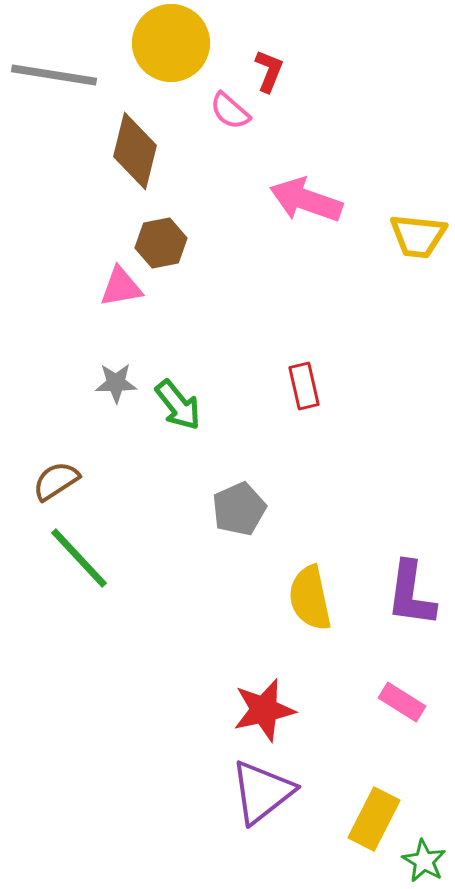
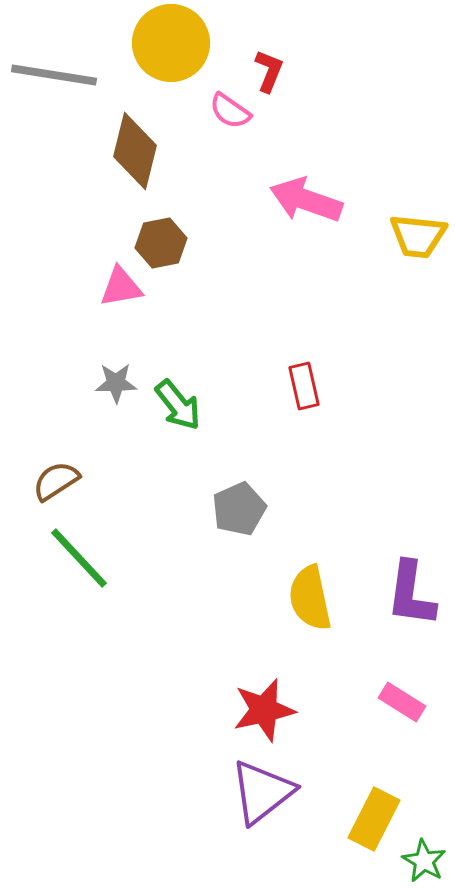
pink semicircle: rotated 6 degrees counterclockwise
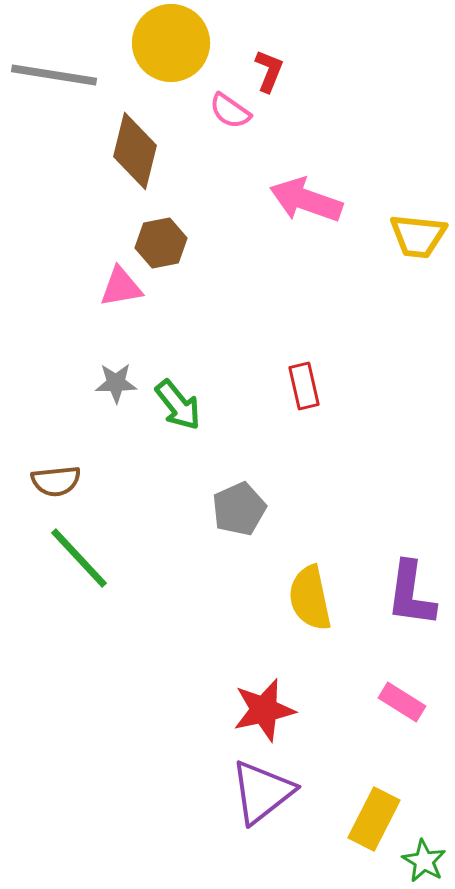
brown semicircle: rotated 153 degrees counterclockwise
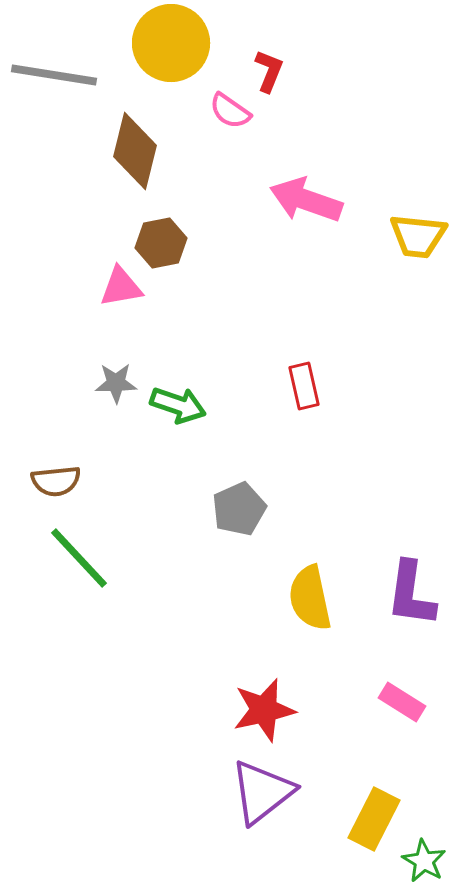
green arrow: rotated 32 degrees counterclockwise
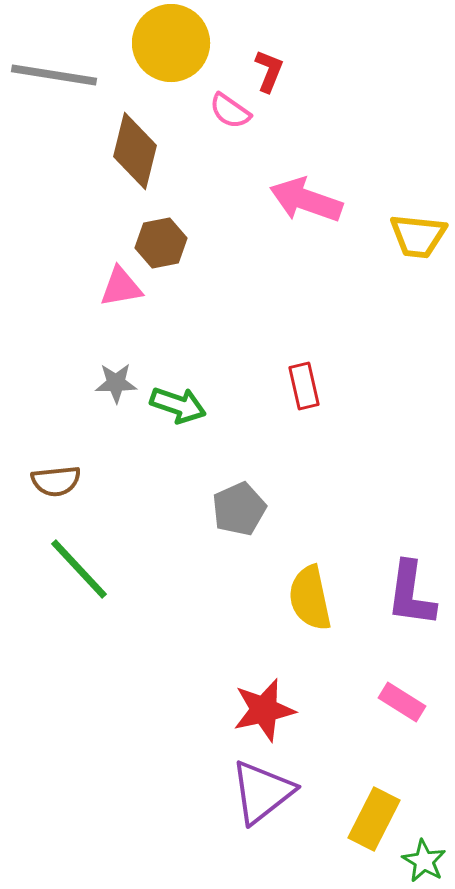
green line: moved 11 px down
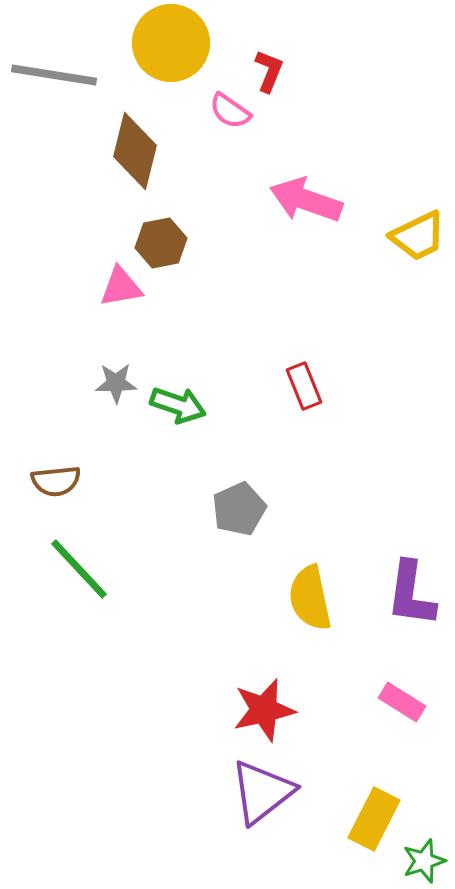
yellow trapezoid: rotated 32 degrees counterclockwise
red rectangle: rotated 9 degrees counterclockwise
green star: rotated 24 degrees clockwise
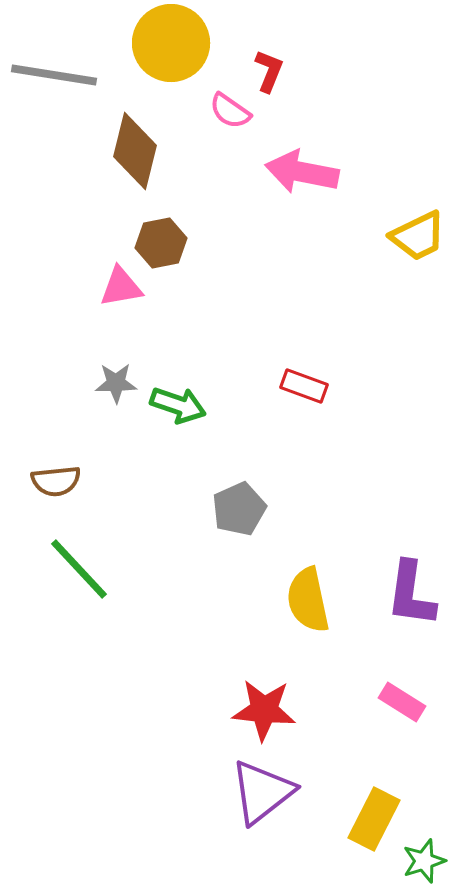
pink arrow: moved 4 px left, 28 px up; rotated 8 degrees counterclockwise
red rectangle: rotated 48 degrees counterclockwise
yellow semicircle: moved 2 px left, 2 px down
red star: rotated 18 degrees clockwise
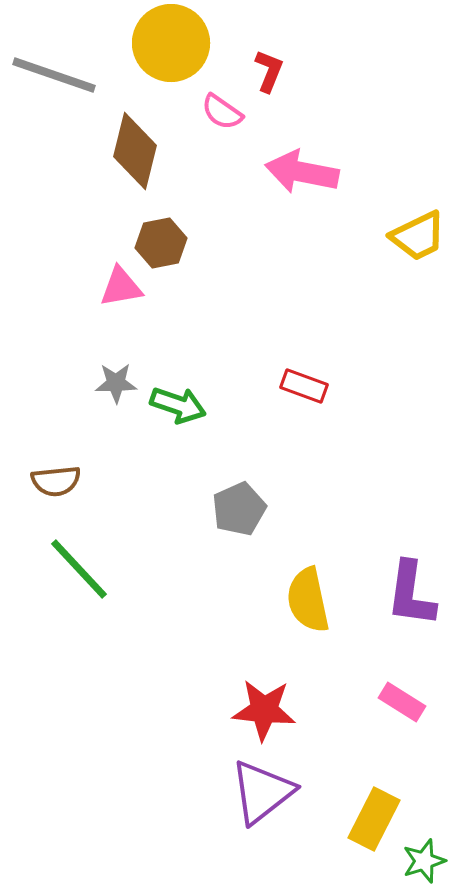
gray line: rotated 10 degrees clockwise
pink semicircle: moved 8 px left, 1 px down
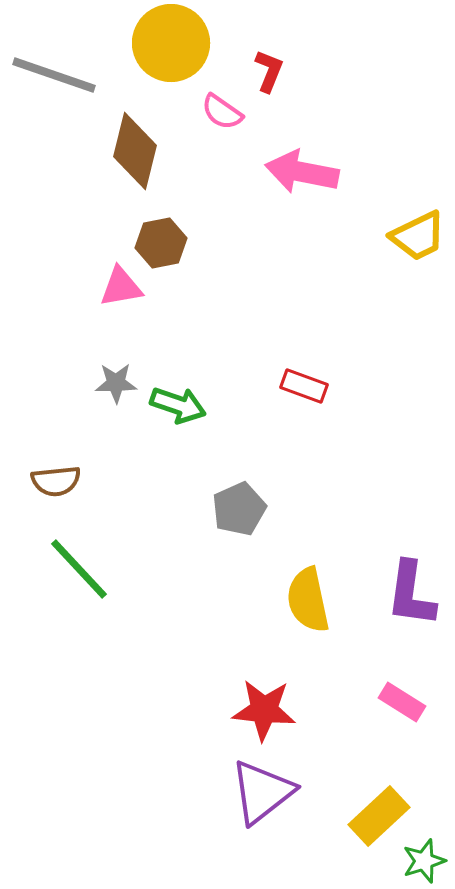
yellow rectangle: moved 5 px right, 3 px up; rotated 20 degrees clockwise
